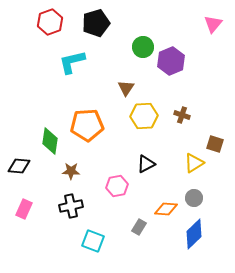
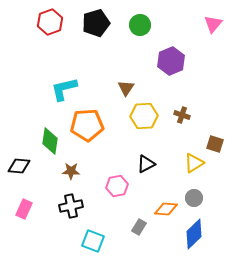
green circle: moved 3 px left, 22 px up
cyan L-shape: moved 8 px left, 27 px down
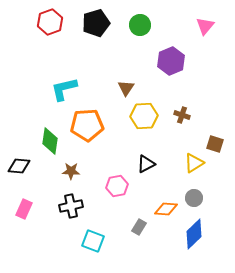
pink triangle: moved 8 px left, 2 px down
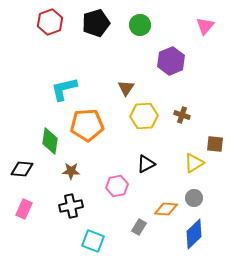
brown square: rotated 12 degrees counterclockwise
black diamond: moved 3 px right, 3 px down
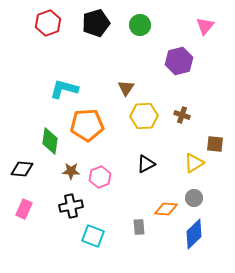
red hexagon: moved 2 px left, 1 px down
purple hexagon: moved 8 px right; rotated 8 degrees clockwise
cyan L-shape: rotated 28 degrees clockwise
pink hexagon: moved 17 px left, 9 px up; rotated 10 degrees counterclockwise
gray rectangle: rotated 35 degrees counterclockwise
cyan square: moved 5 px up
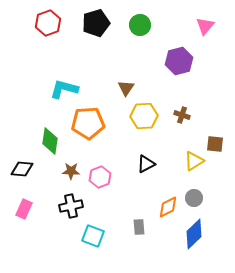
orange pentagon: moved 1 px right, 2 px up
yellow triangle: moved 2 px up
orange diamond: moved 2 px right, 2 px up; rotated 30 degrees counterclockwise
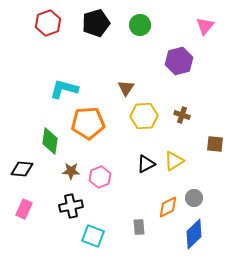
yellow triangle: moved 20 px left
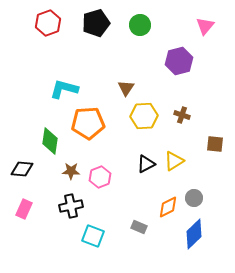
gray rectangle: rotated 63 degrees counterclockwise
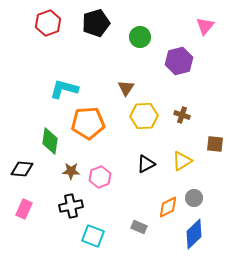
green circle: moved 12 px down
yellow triangle: moved 8 px right
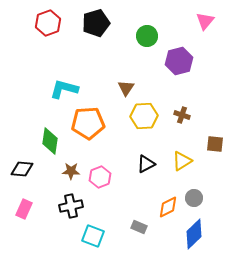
pink triangle: moved 5 px up
green circle: moved 7 px right, 1 px up
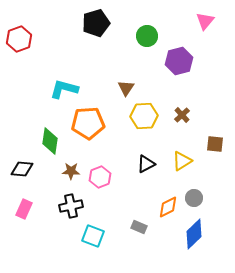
red hexagon: moved 29 px left, 16 px down
brown cross: rotated 28 degrees clockwise
